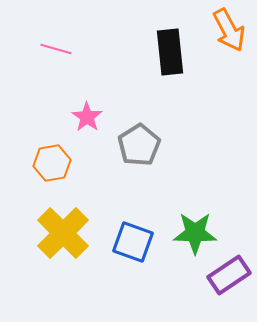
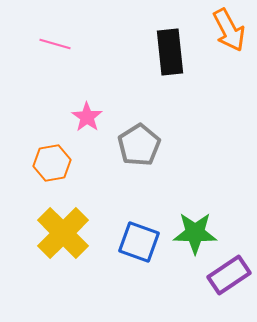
pink line: moved 1 px left, 5 px up
blue square: moved 6 px right
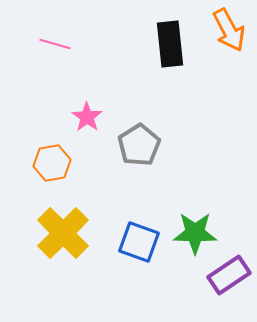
black rectangle: moved 8 px up
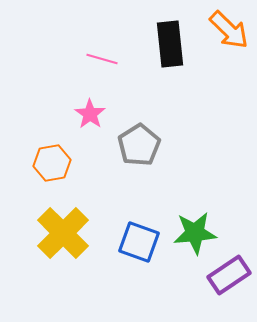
orange arrow: rotated 18 degrees counterclockwise
pink line: moved 47 px right, 15 px down
pink star: moved 3 px right, 3 px up
green star: rotated 6 degrees counterclockwise
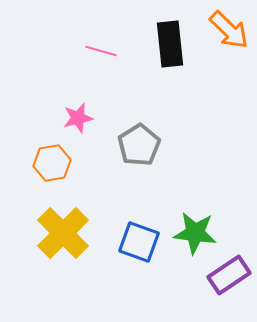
pink line: moved 1 px left, 8 px up
pink star: moved 12 px left, 4 px down; rotated 24 degrees clockwise
green star: rotated 12 degrees clockwise
